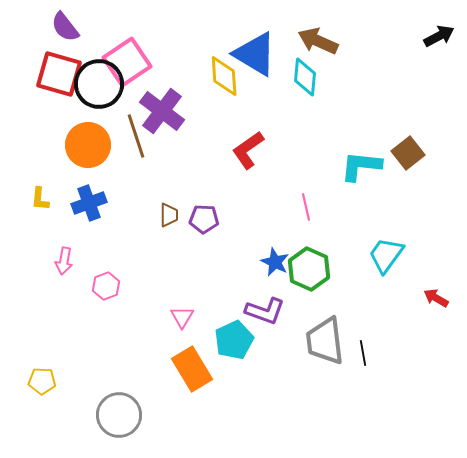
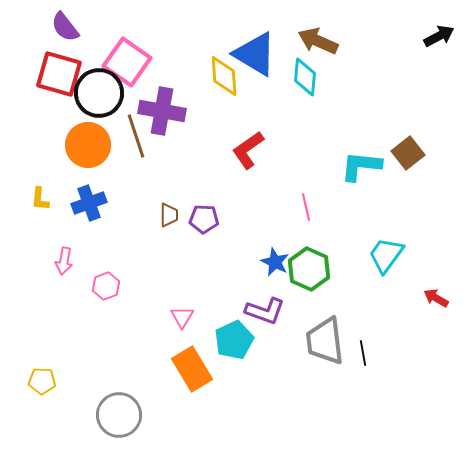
pink square: rotated 21 degrees counterclockwise
black circle: moved 9 px down
purple cross: rotated 27 degrees counterclockwise
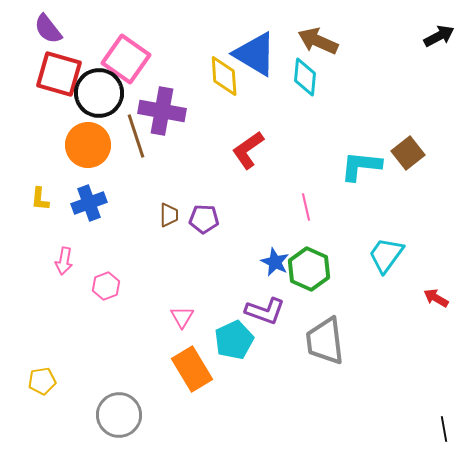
purple semicircle: moved 17 px left, 2 px down
pink square: moved 1 px left, 3 px up
black line: moved 81 px right, 76 px down
yellow pentagon: rotated 12 degrees counterclockwise
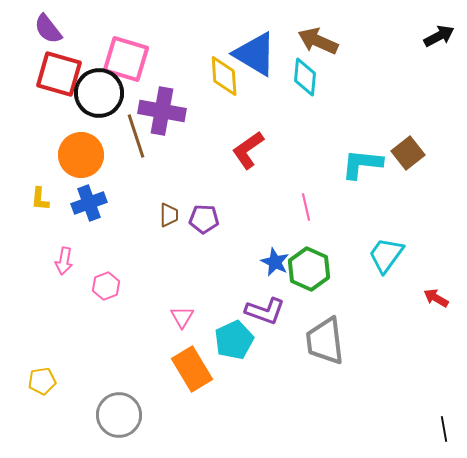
pink square: rotated 18 degrees counterclockwise
orange circle: moved 7 px left, 10 px down
cyan L-shape: moved 1 px right, 2 px up
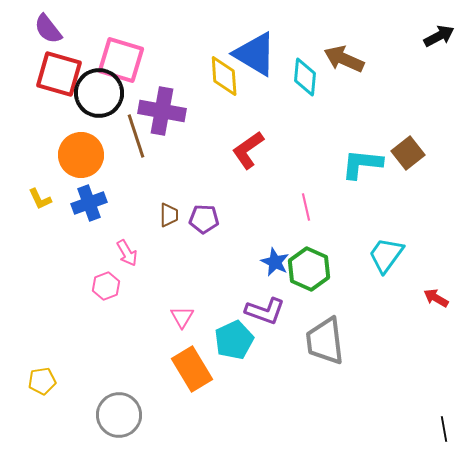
brown arrow: moved 26 px right, 18 px down
pink square: moved 5 px left, 1 px down
yellow L-shape: rotated 30 degrees counterclockwise
pink arrow: moved 63 px right, 8 px up; rotated 40 degrees counterclockwise
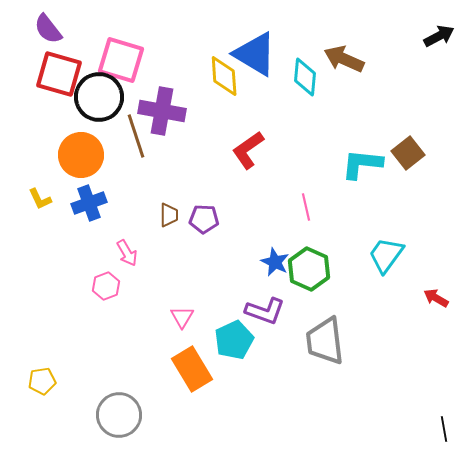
black circle: moved 4 px down
